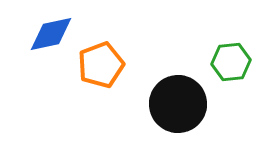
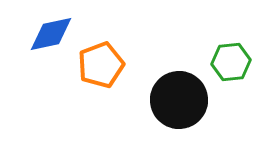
black circle: moved 1 px right, 4 px up
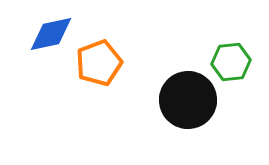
orange pentagon: moved 2 px left, 2 px up
black circle: moved 9 px right
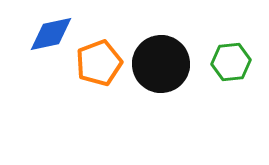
black circle: moved 27 px left, 36 px up
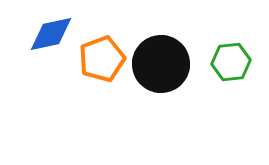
orange pentagon: moved 3 px right, 4 px up
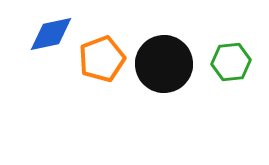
black circle: moved 3 px right
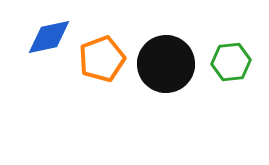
blue diamond: moved 2 px left, 3 px down
black circle: moved 2 px right
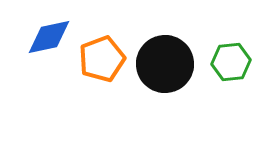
black circle: moved 1 px left
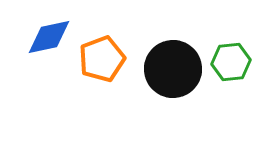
black circle: moved 8 px right, 5 px down
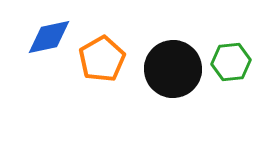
orange pentagon: rotated 9 degrees counterclockwise
